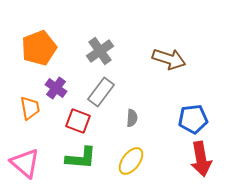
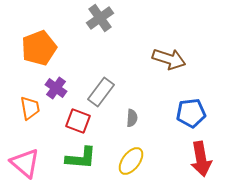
gray cross: moved 33 px up
blue pentagon: moved 2 px left, 6 px up
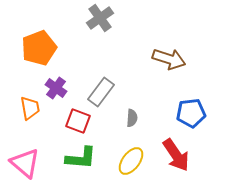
red arrow: moved 25 px left, 4 px up; rotated 24 degrees counterclockwise
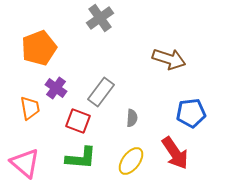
red arrow: moved 1 px left, 2 px up
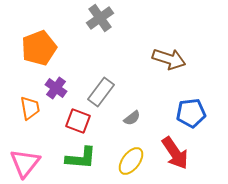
gray semicircle: rotated 48 degrees clockwise
pink triangle: rotated 28 degrees clockwise
